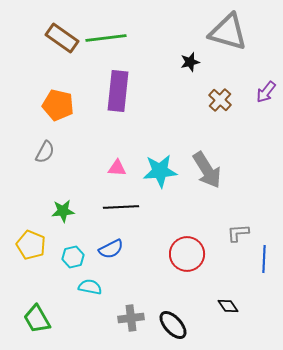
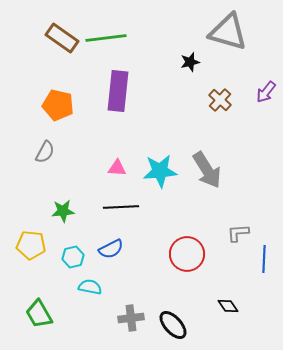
yellow pentagon: rotated 16 degrees counterclockwise
green trapezoid: moved 2 px right, 5 px up
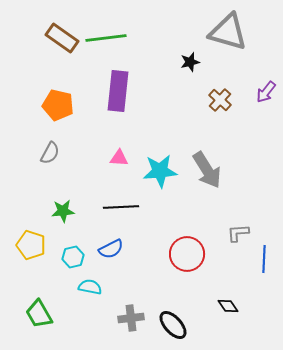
gray semicircle: moved 5 px right, 1 px down
pink triangle: moved 2 px right, 10 px up
yellow pentagon: rotated 12 degrees clockwise
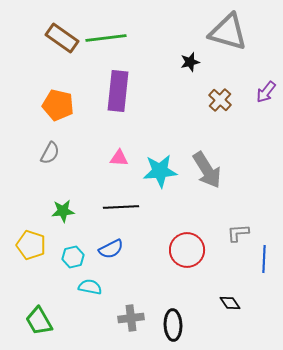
red circle: moved 4 px up
black diamond: moved 2 px right, 3 px up
green trapezoid: moved 7 px down
black ellipse: rotated 40 degrees clockwise
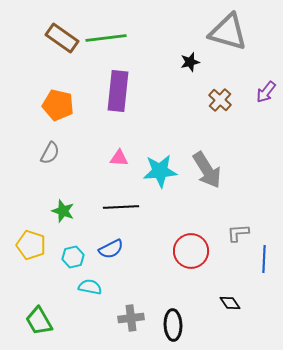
green star: rotated 25 degrees clockwise
red circle: moved 4 px right, 1 px down
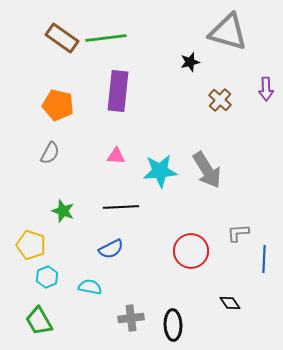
purple arrow: moved 3 px up; rotated 40 degrees counterclockwise
pink triangle: moved 3 px left, 2 px up
cyan hexagon: moved 26 px left, 20 px down; rotated 10 degrees counterclockwise
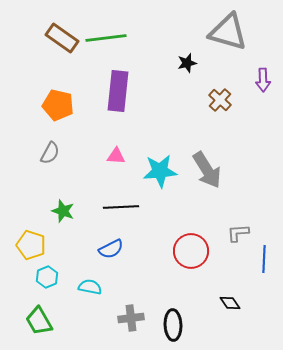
black star: moved 3 px left, 1 px down
purple arrow: moved 3 px left, 9 px up
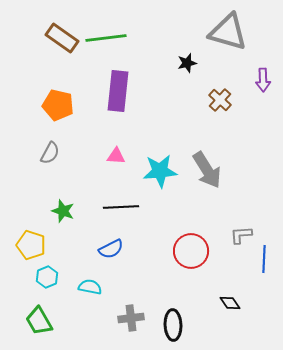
gray L-shape: moved 3 px right, 2 px down
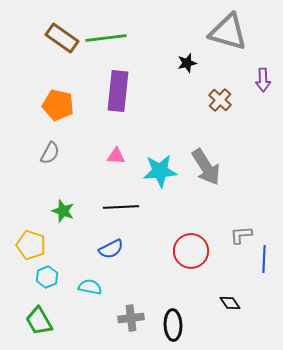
gray arrow: moved 1 px left, 3 px up
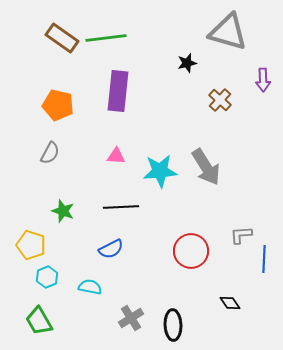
gray cross: rotated 25 degrees counterclockwise
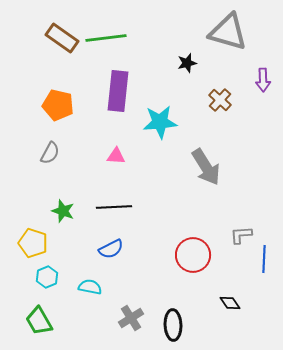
cyan star: moved 49 px up
black line: moved 7 px left
yellow pentagon: moved 2 px right, 2 px up
red circle: moved 2 px right, 4 px down
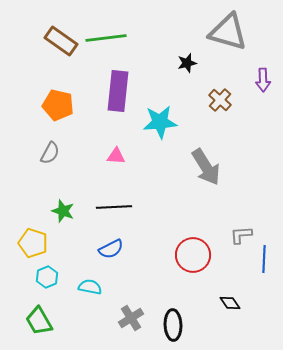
brown rectangle: moved 1 px left, 3 px down
